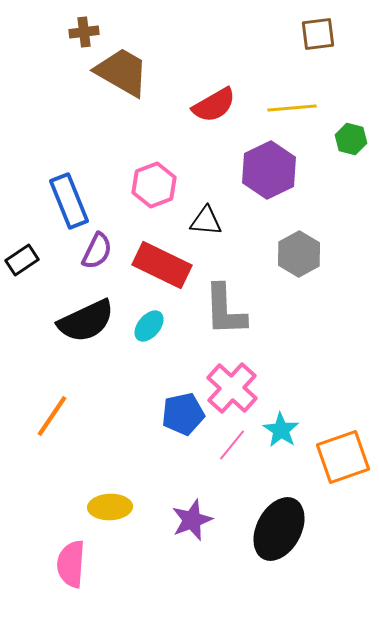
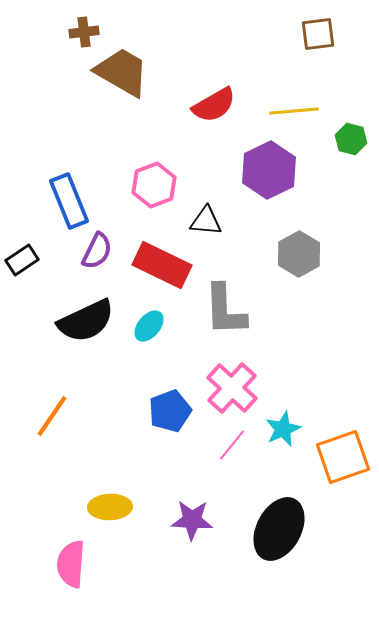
yellow line: moved 2 px right, 3 px down
blue pentagon: moved 13 px left, 3 px up; rotated 9 degrees counterclockwise
cyan star: moved 2 px right, 1 px up; rotated 15 degrees clockwise
purple star: rotated 24 degrees clockwise
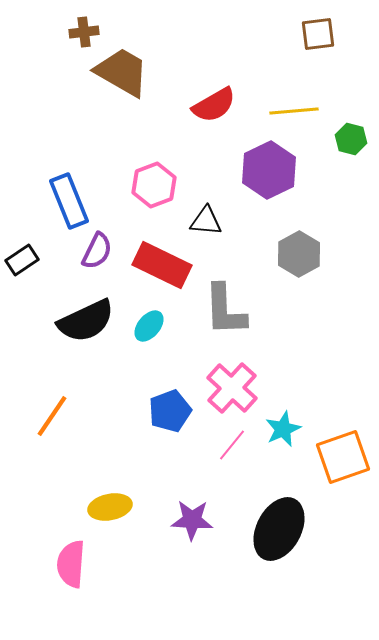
yellow ellipse: rotated 9 degrees counterclockwise
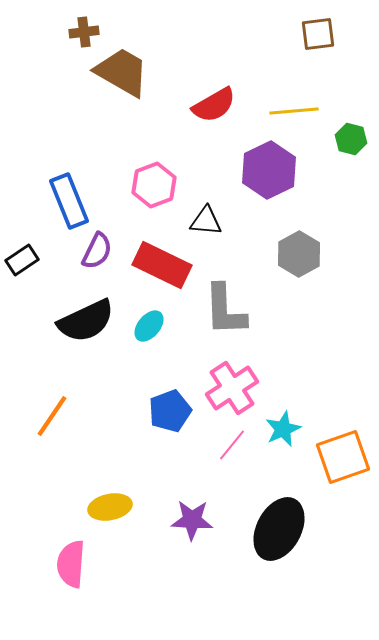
pink cross: rotated 15 degrees clockwise
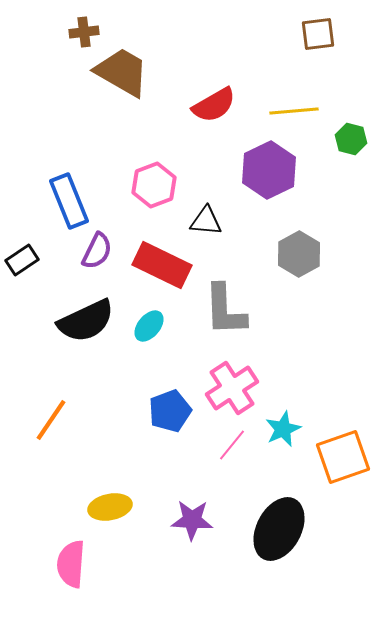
orange line: moved 1 px left, 4 px down
